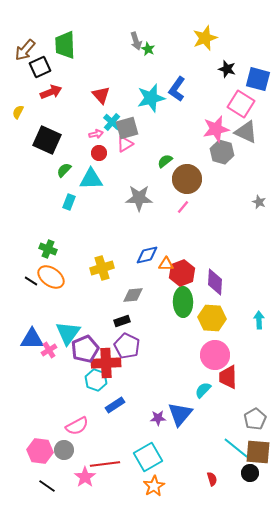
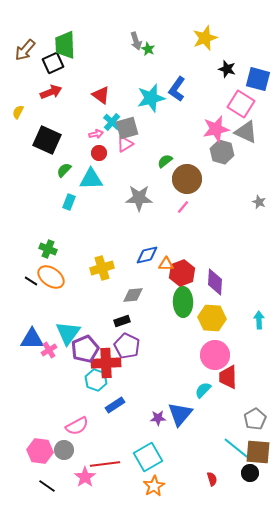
black square at (40, 67): moved 13 px right, 4 px up
red triangle at (101, 95): rotated 12 degrees counterclockwise
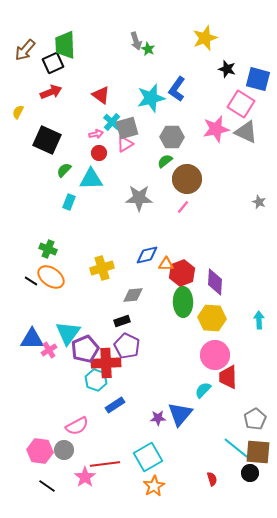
gray hexagon at (222, 152): moved 50 px left, 15 px up; rotated 15 degrees counterclockwise
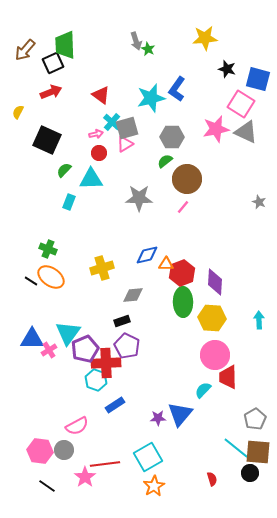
yellow star at (205, 38): rotated 15 degrees clockwise
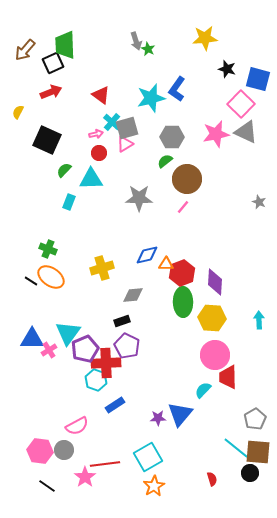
pink square at (241, 104): rotated 12 degrees clockwise
pink star at (216, 129): moved 5 px down
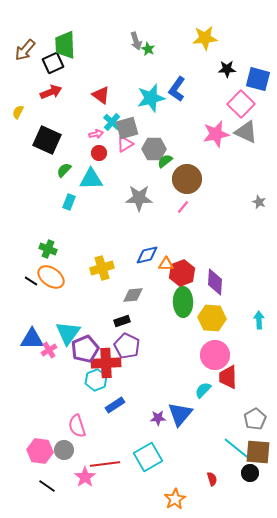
black star at (227, 69): rotated 18 degrees counterclockwise
gray hexagon at (172, 137): moved 18 px left, 12 px down
cyan hexagon at (96, 380): rotated 20 degrees clockwise
pink semicircle at (77, 426): rotated 100 degrees clockwise
orange star at (154, 486): moved 21 px right, 13 px down
